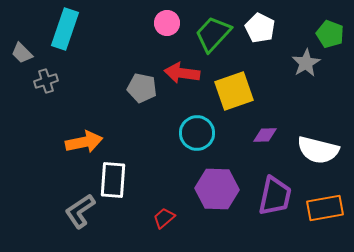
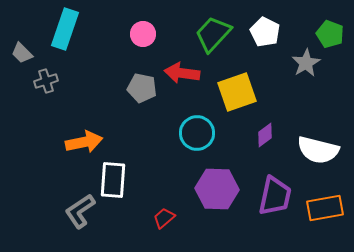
pink circle: moved 24 px left, 11 px down
white pentagon: moved 5 px right, 4 px down
yellow square: moved 3 px right, 1 px down
purple diamond: rotated 35 degrees counterclockwise
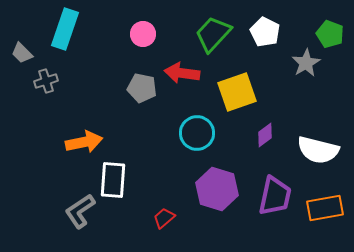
purple hexagon: rotated 15 degrees clockwise
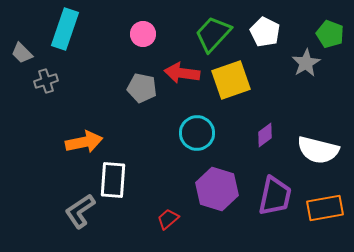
yellow square: moved 6 px left, 12 px up
red trapezoid: moved 4 px right, 1 px down
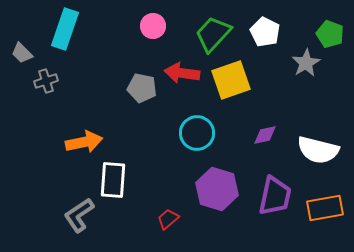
pink circle: moved 10 px right, 8 px up
purple diamond: rotated 25 degrees clockwise
gray L-shape: moved 1 px left, 4 px down
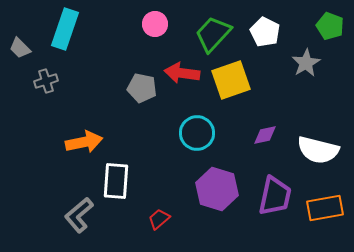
pink circle: moved 2 px right, 2 px up
green pentagon: moved 8 px up
gray trapezoid: moved 2 px left, 5 px up
white rectangle: moved 3 px right, 1 px down
gray L-shape: rotated 6 degrees counterclockwise
red trapezoid: moved 9 px left
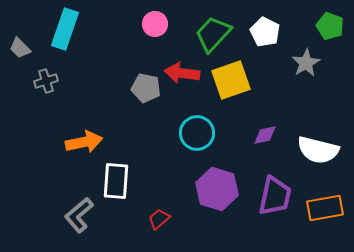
gray pentagon: moved 4 px right
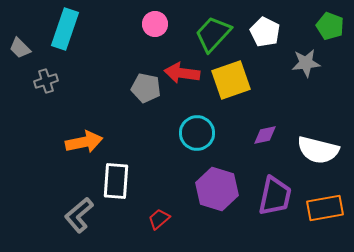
gray star: rotated 24 degrees clockwise
